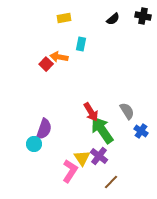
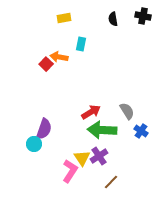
black semicircle: rotated 120 degrees clockwise
red arrow: rotated 90 degrees counterclockwise
green arrow: rotated 52 degrees counterclockwise
purple cross: rotated 18 degrees clockwise
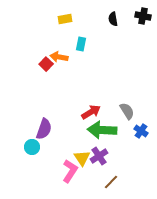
yellow rectangle: moved 1 px right, 1 px down
cyan circle: moved 2 px left, 3 px down
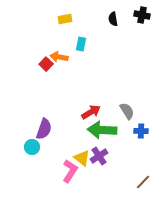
black cross: moved 1 px left, 1 px up
blue cross: rotated 32 degrees counterclockwise
yellow triangle: rotated 18 degrees counterclockwise
brown line: moved 32 px right
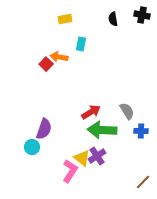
purple cross: moved 2 px left
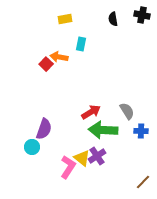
green arrow: moved 1 px right
pink L-shape: moved 2 px left, 4 px up
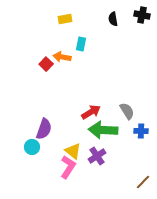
orange arrow: moved 3 px right
yellow triangle: moved 9 px left, 7 px up
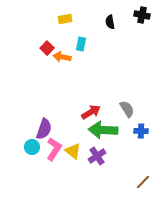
black semicircle: moved 3 px left, 3 px down
red square: moved 1 px right, 16 px up
gray semicircle: moved 2 px up
pink L-shape: moved 14 px left, 18 px up
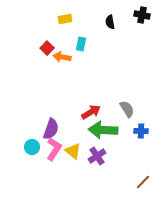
purple semicircle: moved 7 px right
